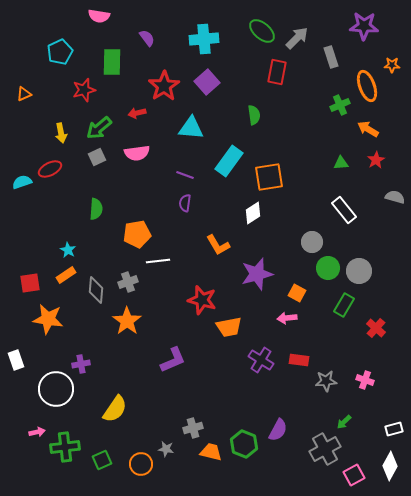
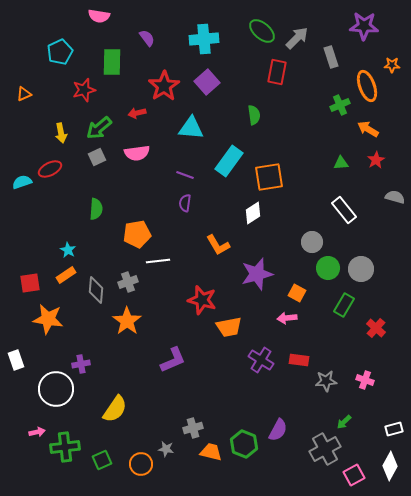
gray circle at (359, 271): moved 2 px right, 2 px up
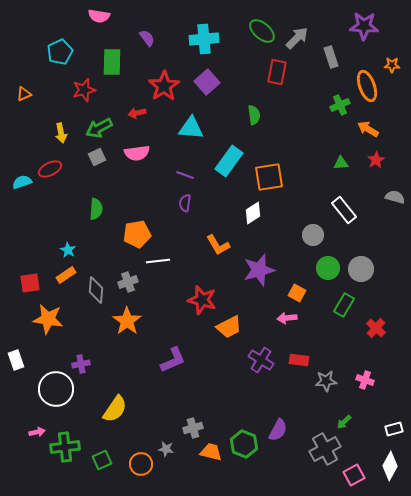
green arrow at (99, 128): rotated 12 degrees clockwise
gray circle at (312, 242): moved 1 px right, 7 px up
purple star at (257, 274): moved 2 px right, 4 px up
orange trapezoid at (229, 327): rotated 16 degrees counterclockwise
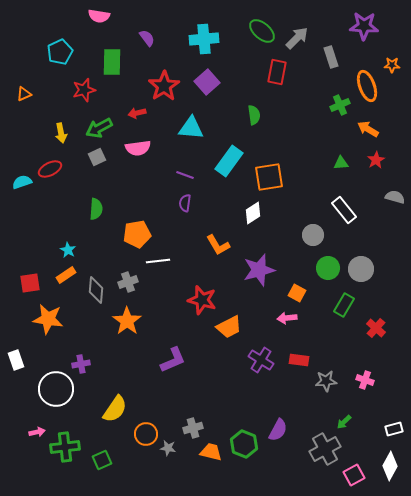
pink semicircle at (137, 153): moved 1 px right, 5 px up
gray star at (166, 449): moved 2 px right, 1 px up
orange circle at (141, 464): moved 5 px right, 30 px up
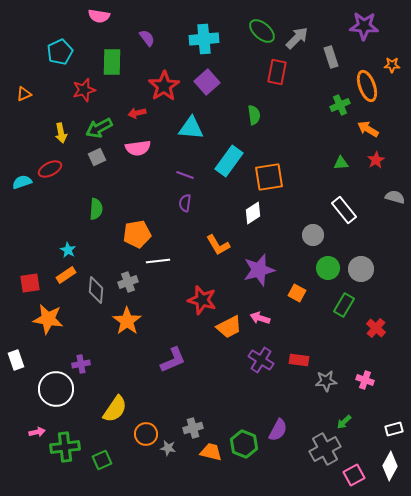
pink arrow at (287, 318): moved 27 px left; rotated 24 degrees clockwise
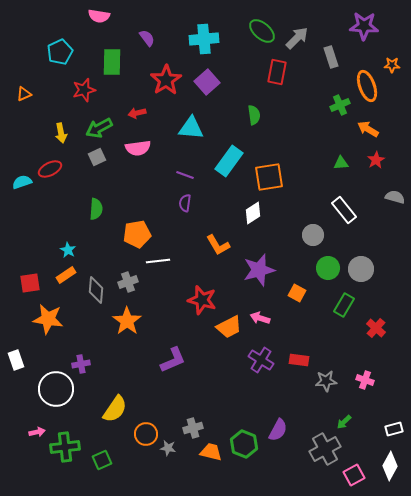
red star at (164, 86): moved 2 px right, 6 px up
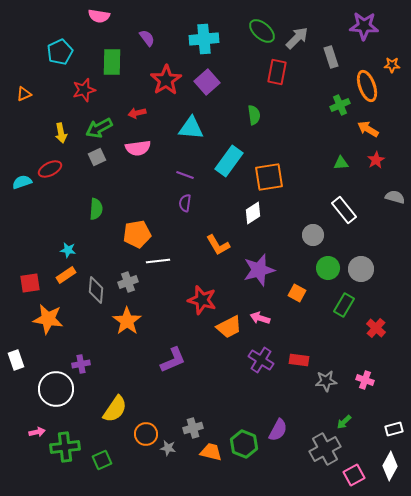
cyan star at (68, 250): rotated 21 degrees counterclockwise
